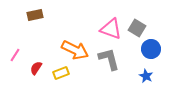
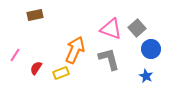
gray square: rotated 18 degrees clockwise
orange arrow: rotated 92 degrees counterclockwise
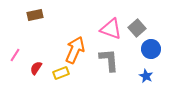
gray L-shape: moved 1 px down; rotated 10 degrees clockwise
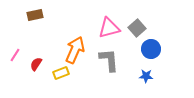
pink triangle: moved 2 px left, 1 px up; rotated 35 degrees counterclockwise
red semicircle: moved 4 px up
blue star: rotated 24 degrees counterclockwise
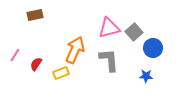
gray square: moved 3 px left, 4 px down
blue circle: moved 2 px right, 1 px up
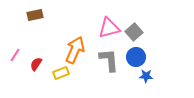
blue circle: moved 17 px left, 9 px down
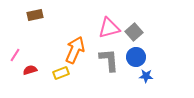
red semicircle: moved 6 px left, 6 px down; rotated 40 degrees clockwise
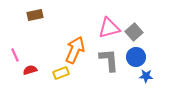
pink line: rotated 56 degrees counterclockwise
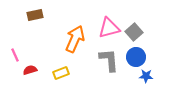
orange arrow: moved 11 px up
